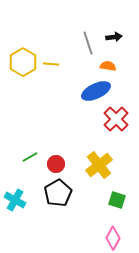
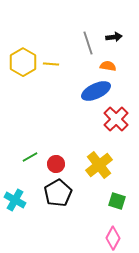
green square: moved 1 px down
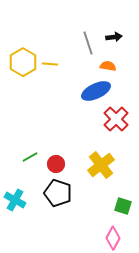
yellow line: moved 1 px left
yellow cross: moved 2 px right
black pentagon: rotated 24 degrees counterclockwise
green square: moved 6 px right, 5 px down
